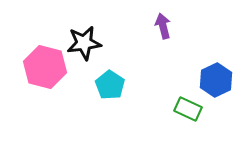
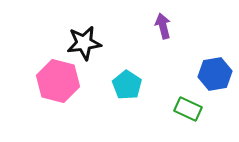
pink hexagon: moved 13 px right, 14 px down
blue hexagon: moved 1 px left, 6 px up; rotated 16 degrees clockwise
cyan pentagon: moved 17 px right
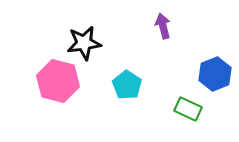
blue hexagon: rotated 12 degrees counterclockwise
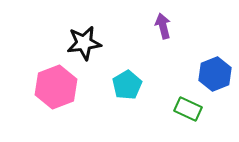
pink hexagon: moved 2 px left, 6 px down; rotated 24 degrees clockwise
cyan pentagon: rotated 8 degrees clockwise
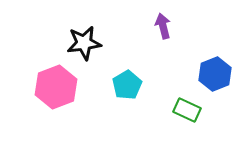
green rectangle: moved 1 px left, 1 px down
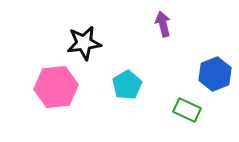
purple arrow: moved 2 px up
pink hexagon: rotated 15 degrees clockwise
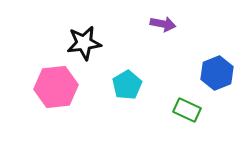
purple arrow: rotated 115 degrees clockwise
blue hexagon: moved 2 px right, 1 px up
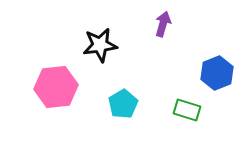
purple arrow: rotated 85 degrees counterclockwise
black star: moved 16 px right, 2 px down
cyan pentagon: moved 4 px left, 19 px down
green rectangle: rotated 8 degrees counterclockwise
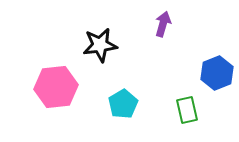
green rectangle: rotated 60 degrees clockwise
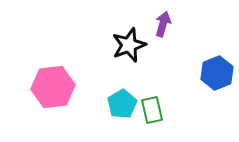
black star: moved 29 px right; rotated 12 degrees counterclockwise
pink hexagon: moved 3 px left
cyan pentagon: moved 1 px left
green rectangle: moved 35 px left
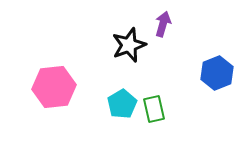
pink hexagon: moved 1 px right
green rectangle: moved 2 px right, 1 px up
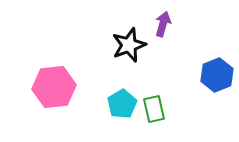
blue hexagon: moved 2 px down
